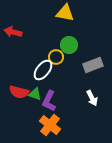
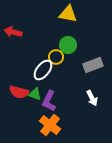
yellow triangle: moved 3 px right, 1 px down
green circle: moved 1 px left
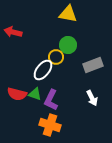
red semicircle: moved 2 px left, 2 px down
purple L-shape: moved 2 px right, 1 px up
orange cross: rotated 20 degrees counterclockwise
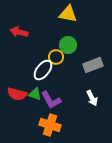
red arrow: moved 6 px right
purple L-shape: rotated 55 degrees counterclockwise
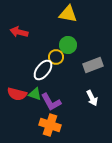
purple L-shape: moved 2 px down
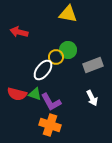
green circle: moved 5 px down
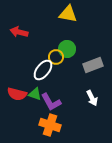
green circle: moved 1 px left, 1 px up
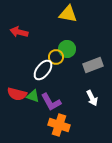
green triangle: moved 2 px left, 2 px down
orange cross: moved 9 px right
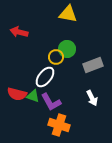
white ellipse: moved 2 px right, 7 px down
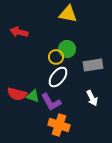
gray rectangle: rotated 12 degrees clockwise
white ellipse: moved 13 px right
